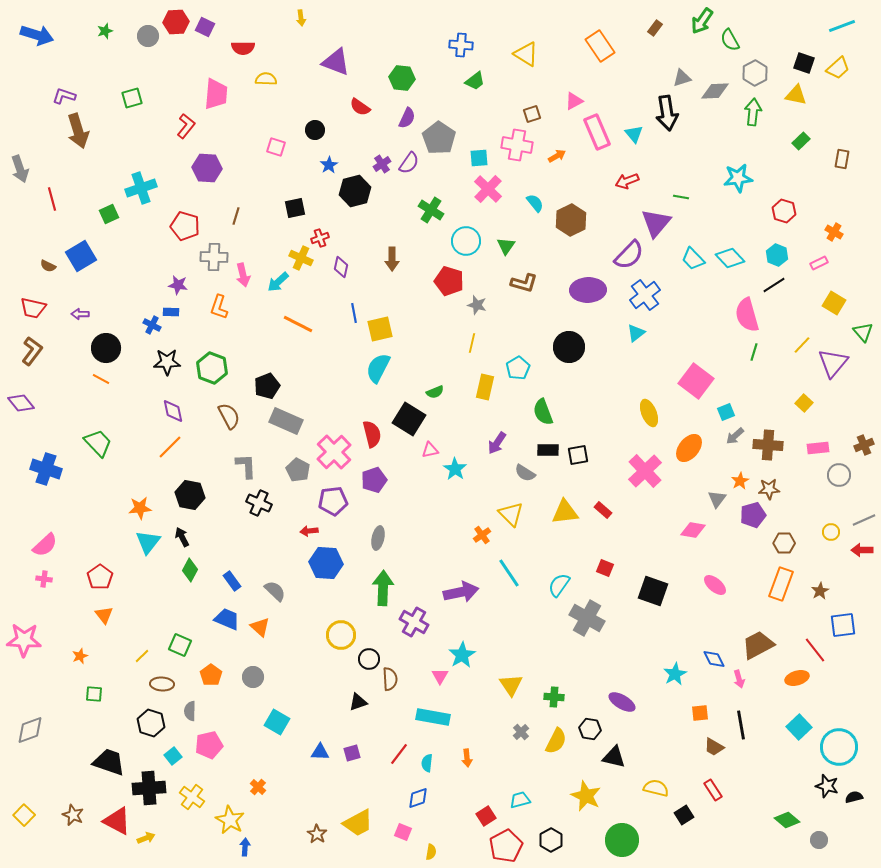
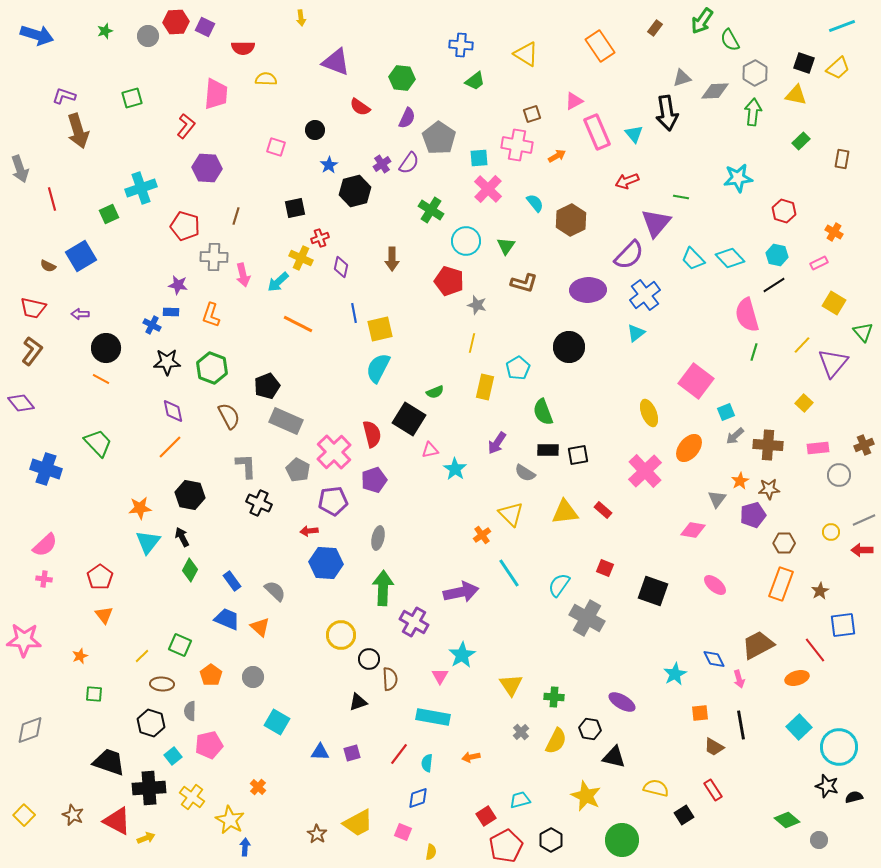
cyan hexagon at (777, 255): rotated 10 degrees counterclockwise
orange L-shape at (219, 307): moved 8 px left, 8 px down
orange arrow at (467, 758): moved 4 px right, 1 px up; rotated 84 degrees clockwise
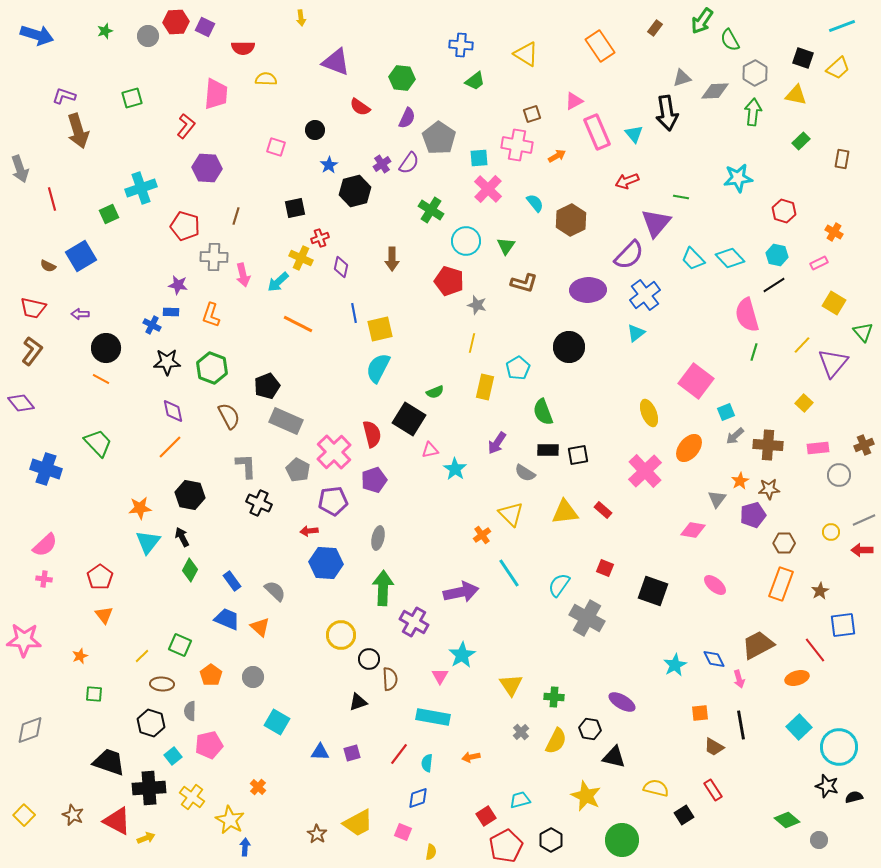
black square at (804, 63): moved 1 px left, 5 px up
cyan star at (675, 674): moved 9 px up
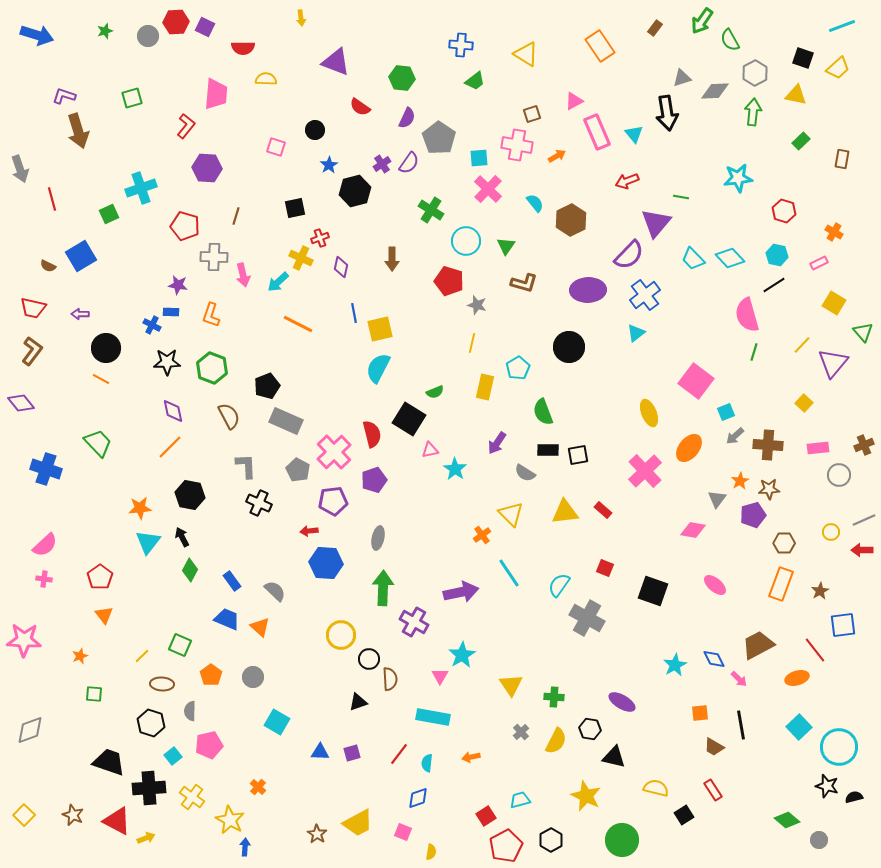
pink arrow at (739, 679): rotated 30 degrees counterclockwise
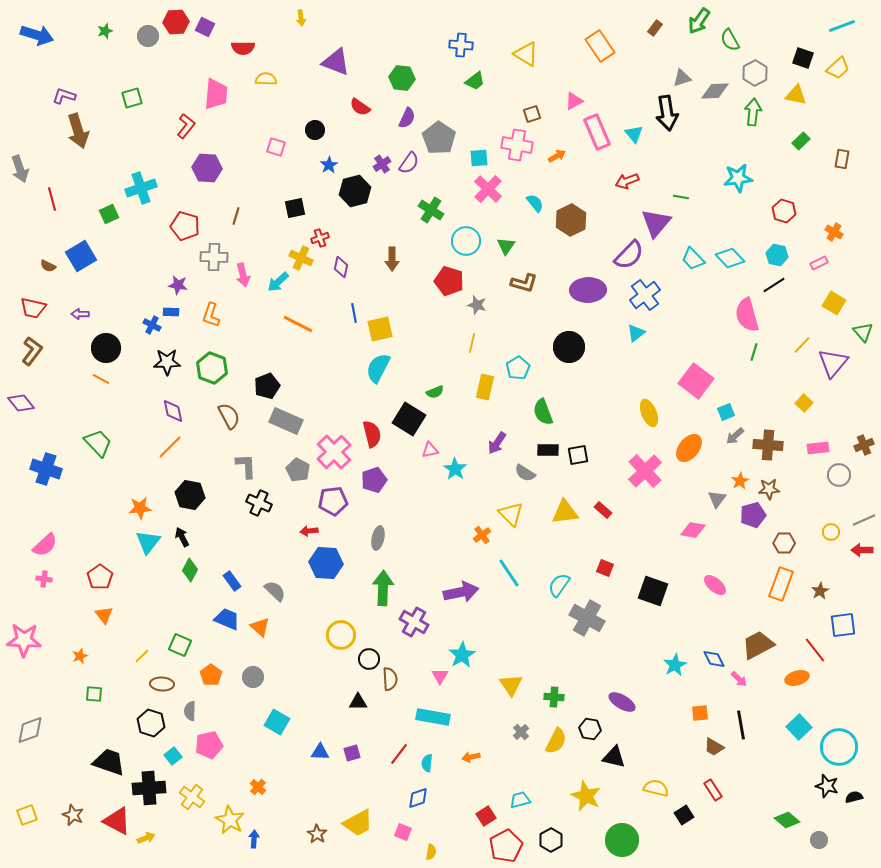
green arrow at (702, 21): moved 3 px left
black triangle at (358, 702): rotated 18 degrees clockwise
yellow square at (24, 815): moved 3 px right; rotated 25 degrees clockwise
blue arrow at (245, 847): moved 9 px right, 8 px up
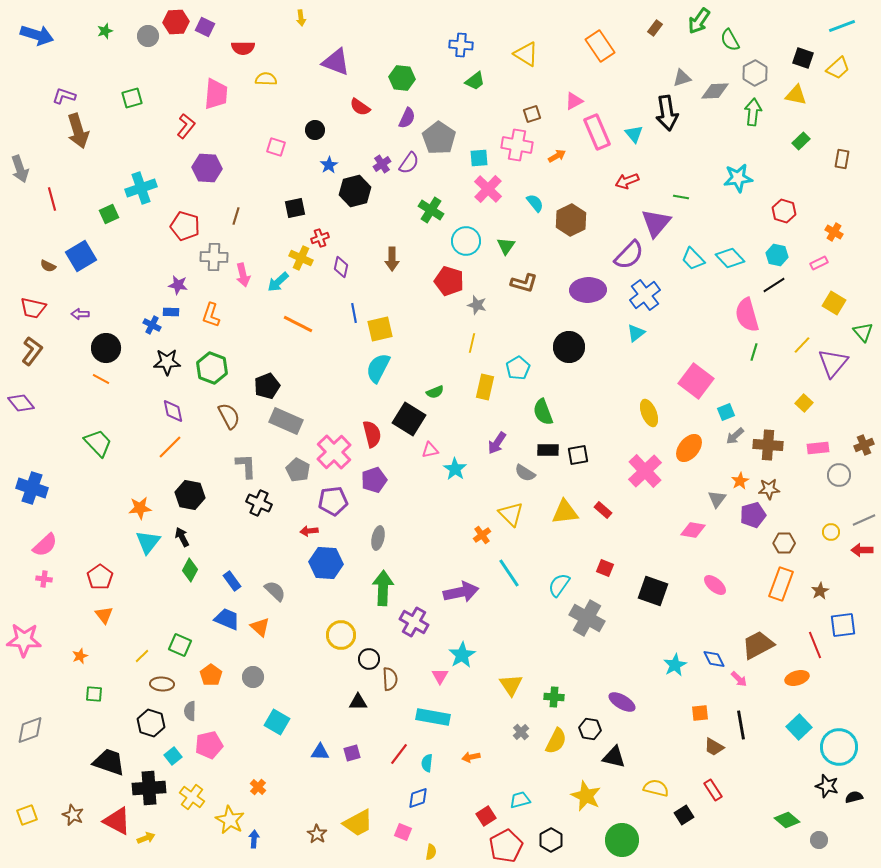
blue cross at (46, 469): moved 14 px left, 19 px down
red line at (815, 650): moved 5 px up; rotated 16 degrees clockwise
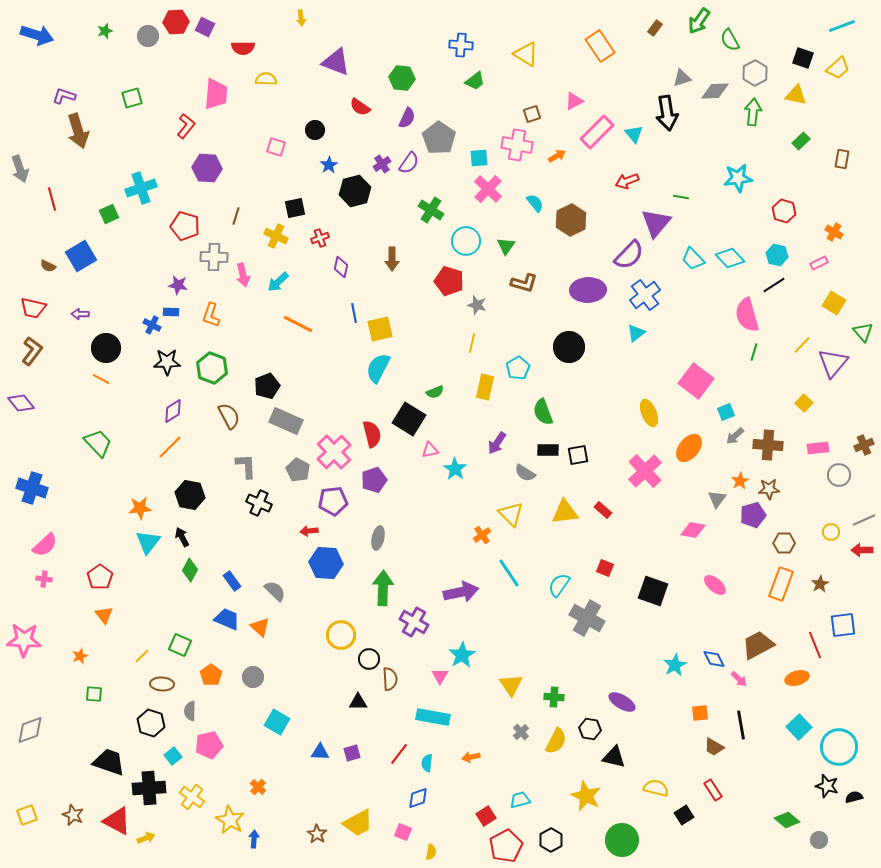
pink rectangle at (597, 132): rotated 68 degrees clockwise
yellow cross at (301, 258): moved 25 px left, 22 px up
purple diamond at (173, 411): rotated 70 degrees clockwise
brown star at (820, 591): moved 7 px up
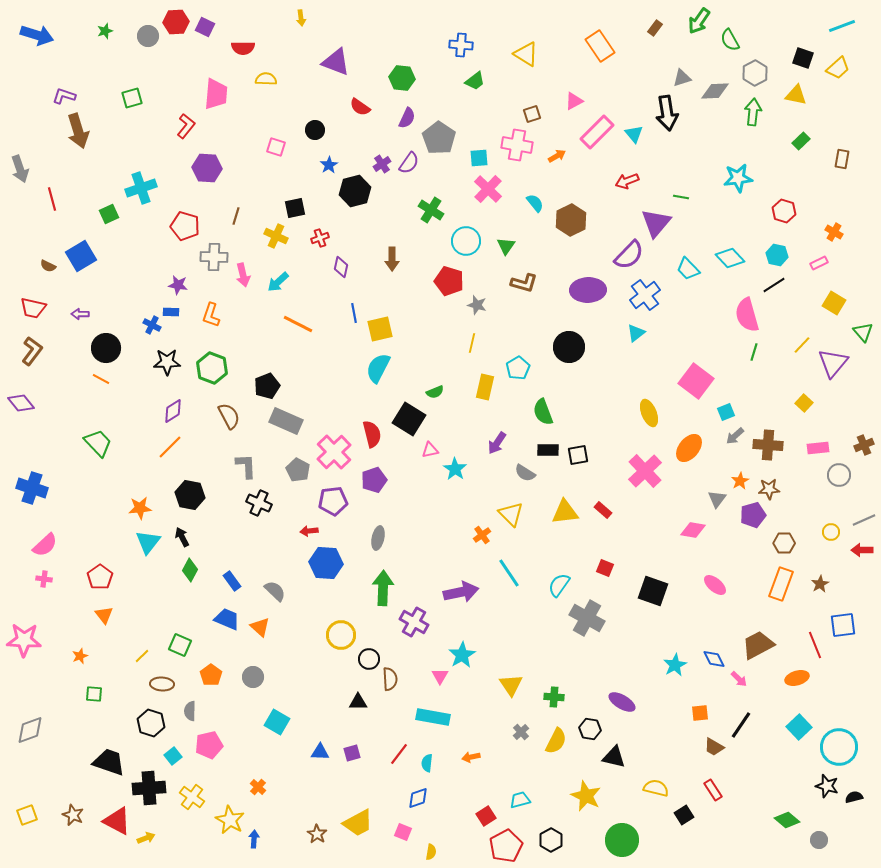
cyan trapezoid at (693, 259): moved 5 px left, 10 px down
black line at (741, 725): rotated 44 degrees clockwise
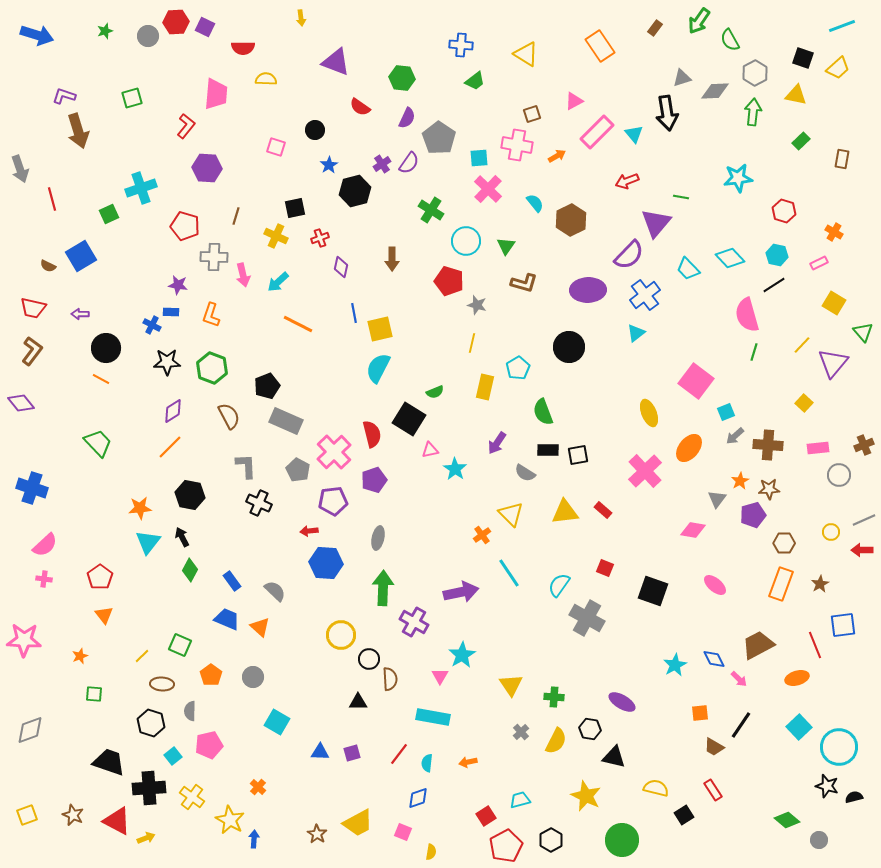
orange arrow at (471, 757): moved 3 px left, 5 px down
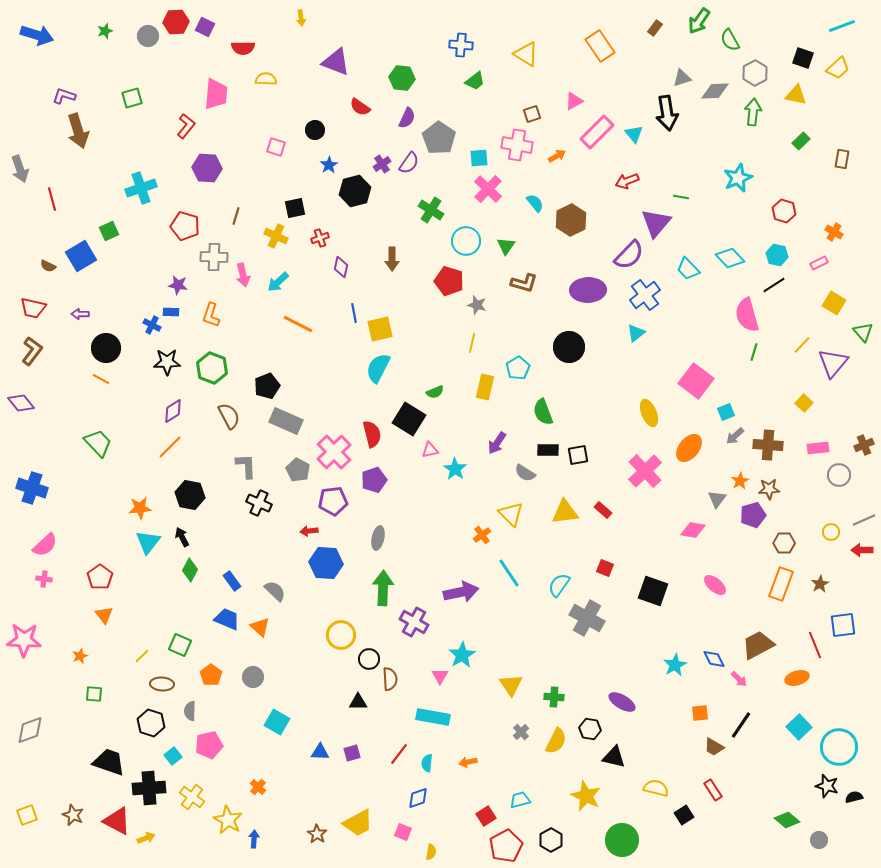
cyan star at (738, 178): rotated 16 degrees counterclockwise
green square at (109, 214): moved 17 px down
yellow star at (230, 820): moved 2 px left
